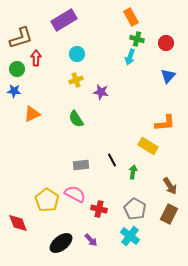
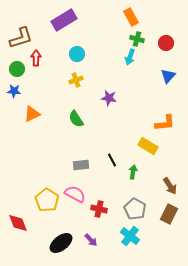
purple star: moved 8 px right, 6 px down
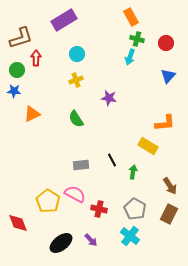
green circle: moved 1 px down
yellow pentagon: moved 1 px right, 1 px down
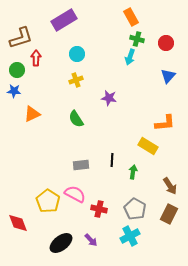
black line: rotated 32 degrees clockwise
cyan cross: rotated 24 degrees clockwise
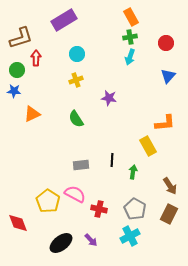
green cross: moved 7 px left, 2 px up; rotated 24 degrees counterclockwise
yellow rectangle: rotated 30 degrees clockwise
